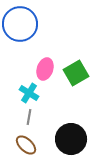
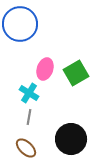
brown ellipse: moved 3 px down
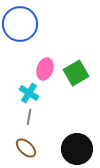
black circle: moved 6 px right, 10 px down
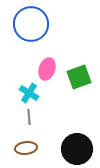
blue circle: moved 11 px right
pink ellipse: moved 2 px right
green square: moved 3 px right, 4 px down; rotated 10 degrees clockwise
gray line: rotated 14 degrees counterclockwise
brown ellipse: rotated 50 degrees counterclockwise
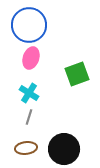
blue circle: moved 2 px left, 1 px down
pink ellipse: moved 16 px left, 11 px up
green square: moved 2 px left, 3 px up
gray line: rotated 21 degrees clockwise
black circle: moved 13 px left
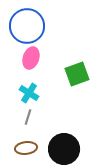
blue circle: moved 2 px left, 1 px down
gray line: moved 1 px left
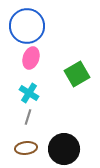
green square: rotated 10 degrees counterclockwise
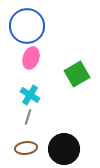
cyan cross: moved 1 px right, 2 px down
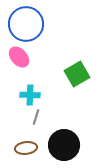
blue circle: moved 1 px left, 2 px up
pink ellipse: moved 12 px left, 1 px up; rotated 60 degrees counterclockwise
cyan cross: rotated 30 degrees counterclockwise
gray line: moved 8 px right
black circle: moved 4 px up
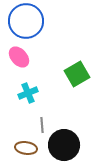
blue circle: moved 3 px up
cyan cross: moved 2 px left, 2 px up; rotated 24 degrees counterclockwise
gray line: moved 6 px right, 8 px down; rotated 21 degrees counterclockwise
brown ellipse: rotated 15 degrees clockwise
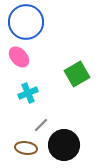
blue circle: moved 1 px down
gray line: moved 1 px left; rotated 49 degrees clockwise
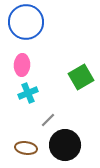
pink ellipse: moved 3 px right, 8 px down; rotated 45 degrees clockwise
green square: moved 4 px right, 3 px down
gray line: moved 7 px right, 5 px up
black circle: moved 1 px right
